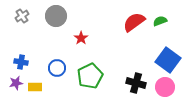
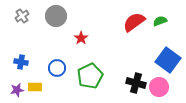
purple star: moved 1 px right, 7 px down
pink circle: moved 6 px left
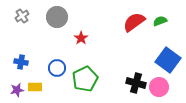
gray circle: moved 1 px right, 1 px down
green pentagon: moved 5 px left, 3 px down
